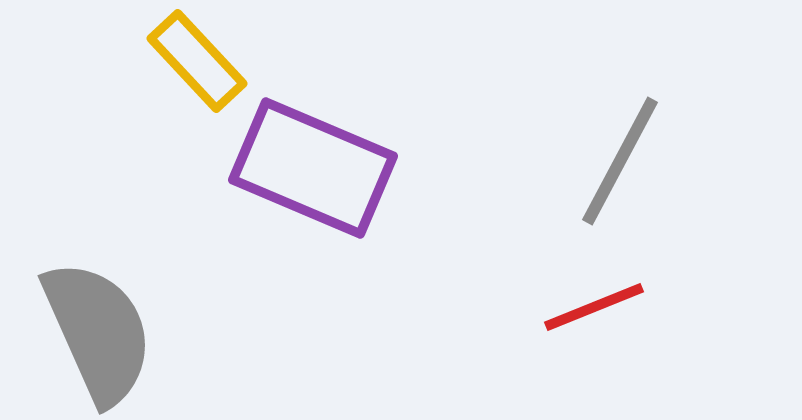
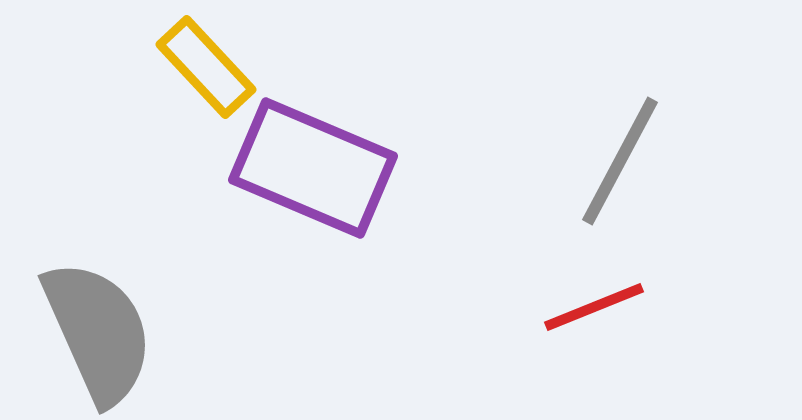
yellow rectangle: moved 9 px right, 6 px down
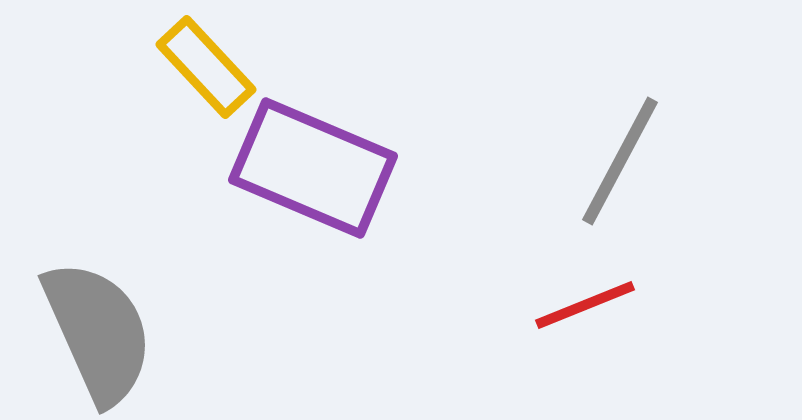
red line: moved 9 px left, 2 px up
